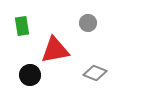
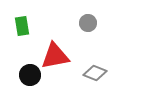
red triangle: moved 6 px down
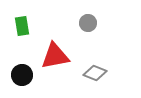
black circle: moved 8 px left
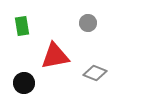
black circle: moved 2 px right, 8 px down
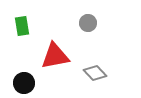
gray diamond: rotated 25 degrees clockwise
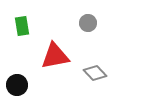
black circle: moved 7 px left, 2 px down
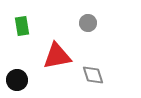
red triangle: moved 2 px right
gray diamond: moved 2 px left, 2 px down; rotated 25 degrees clockwise
black circle: moved 5 px up
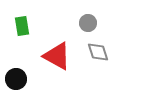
red triangle: rotated 40 degrees clockwise
gray diamond: moved 5 px right, 23 px up
black circle: moved 1 px left, 1 px up
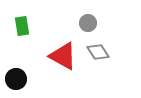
gray diamond: rotated 15 degrees counterclockwise
red triangle: moved 6 px right
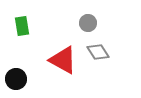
red triangle: moved 4 px down
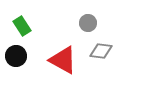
green rectangle: rotated 24 degrees counterclockwise
gray diamond: moved 3 px right, 1 px up; rotated 50 degrees counterclockwise
black circle: moved 23 px up
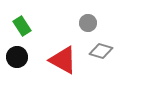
gray diamond: rotated 10 degrees clockwise
black circle: moved 1 px right, 1 px down
